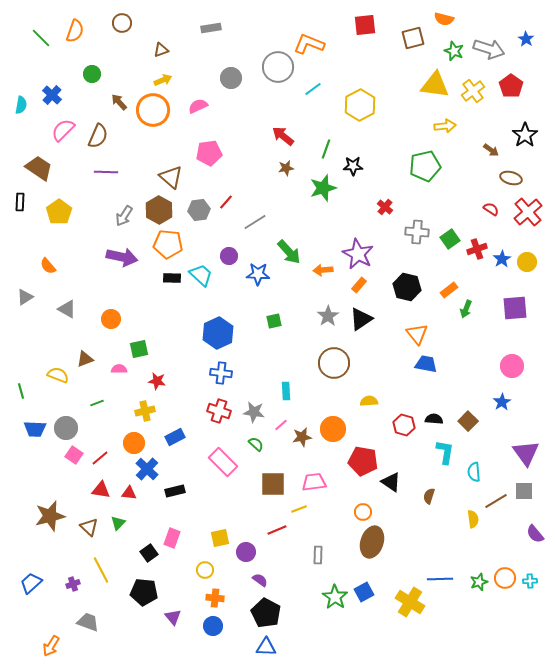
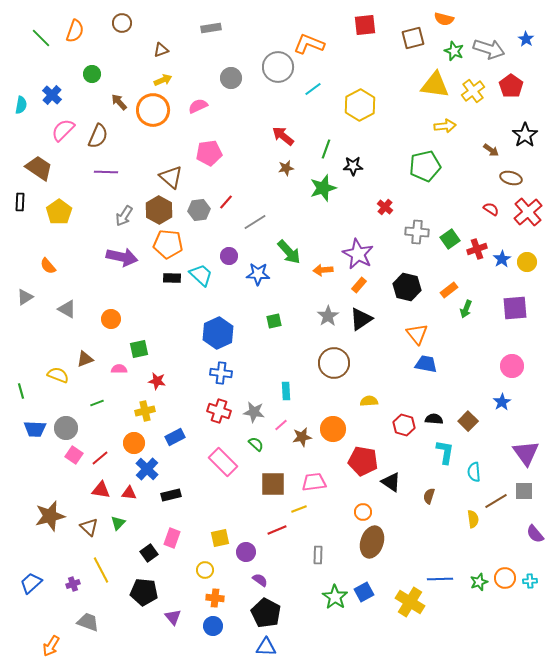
black rectangle at (175, 491): moved 4 px left, 4 px down
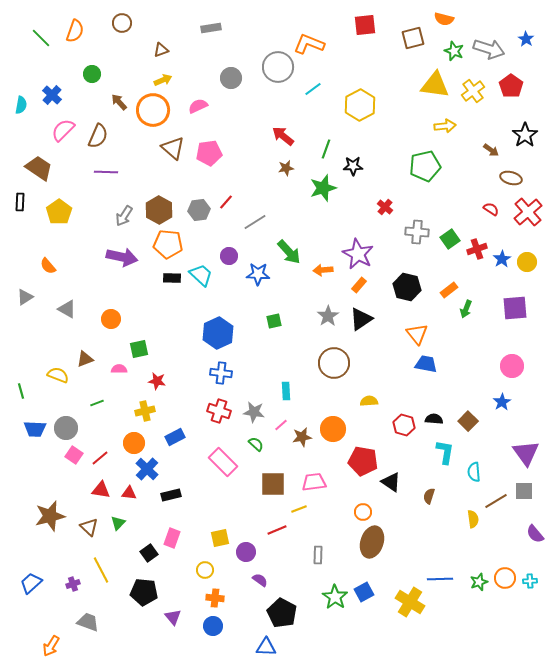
brown triangle at (171, 177): moved 2 px right, 29 px up
black pentagon at (266, 613): moved 16 px right
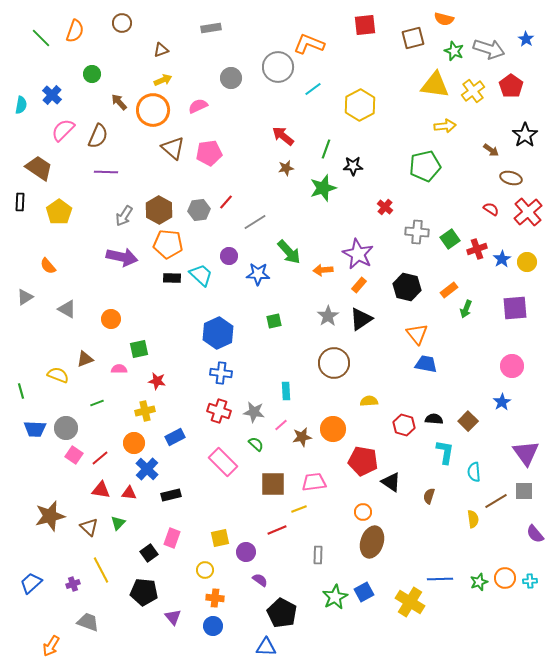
green star at (335, 597): rotated 10 degrees clockwise
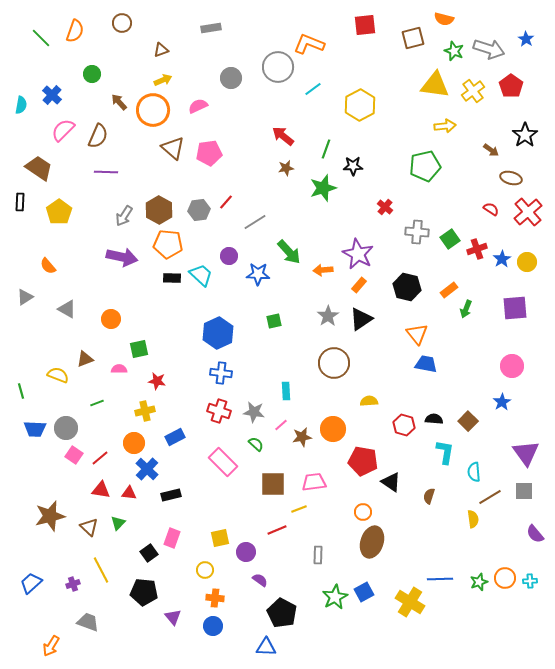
brown line at (496, 501): moved 6 px left, 4 px up
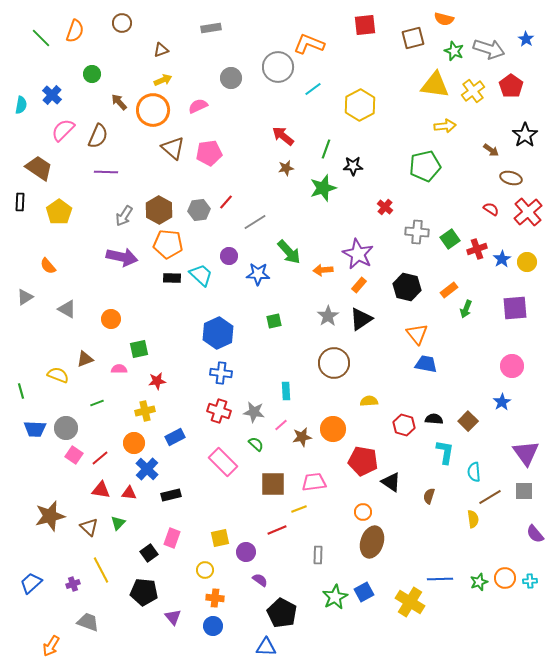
red star at (157, 381): rotated 18 degrees counterclockwise
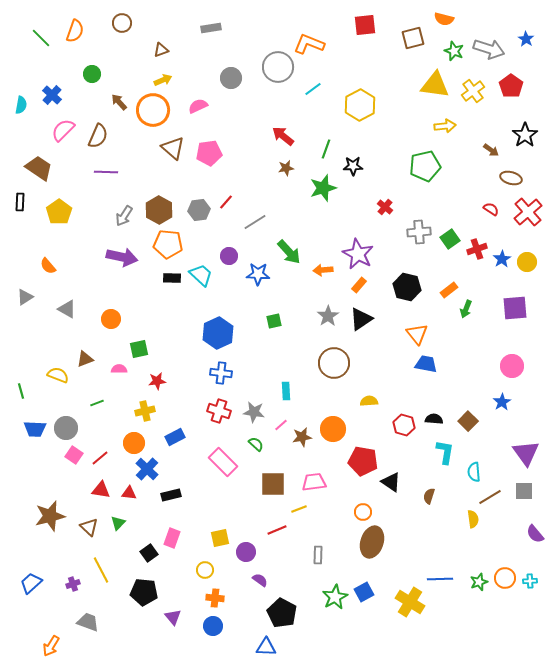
gray cross at (417, 232): moved 2 px right; rotated 10 degrees counterclockwise
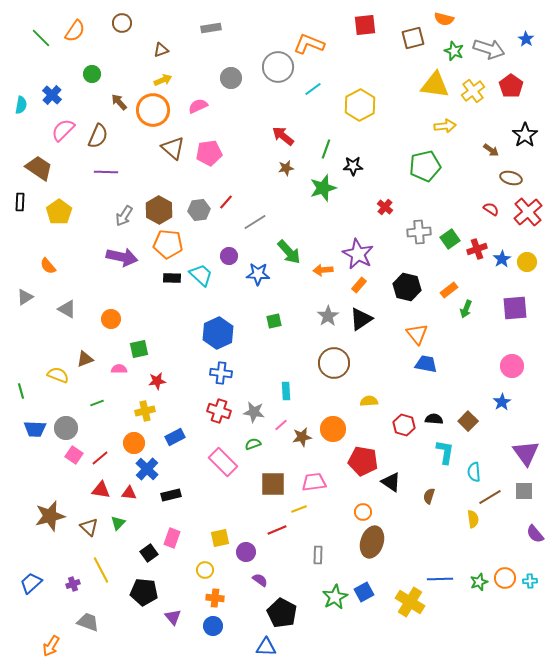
orange semicircle at (75, 31): rotated 15 degrees clockwise
green semicircle at (256, 444): moved 3 px left; rotated 63 degrees counterclockwise
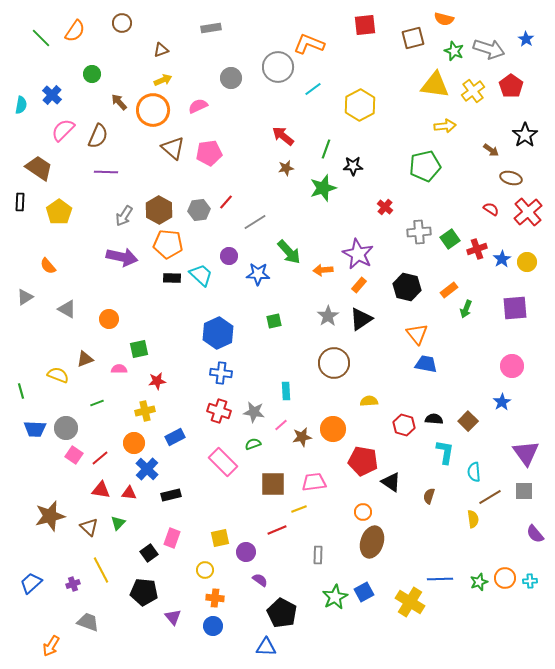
orange circle at (111, 319): moved 2 px left
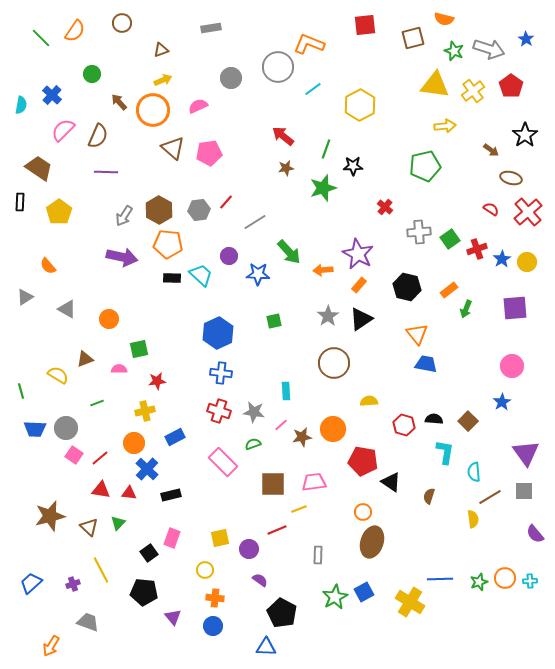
yellow semicircle at (58, 375): rotated 10 degrees clockwise
purple circle at (246, 552): moved 3 px right, 3 px up
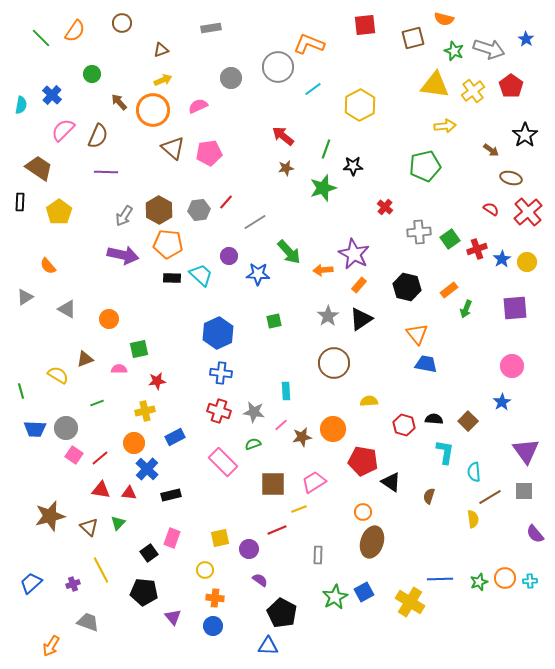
purple star at (358, 254): moved 4 px left
purple arrow at (122, 257): moved 1 px right, 2 px up
purple triangle at (526, 453): moved 2 px up
pink trapezoid at (314, 482): rotated 25 degrees counterclockwise
blue triangle at (266, 647): moved 2 px right, 1 px up
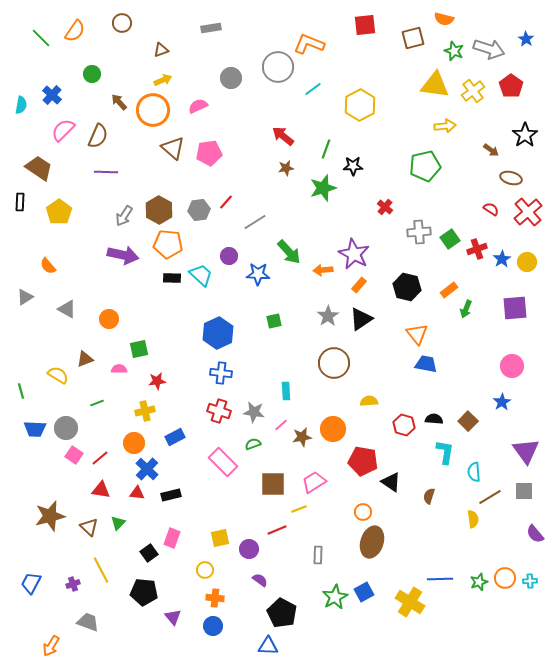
red triangle at (129, 493): moved 8 px right
blue trapezoid at (31, 583): rotated 20 degrees counterclockwise
